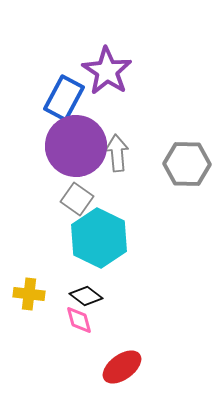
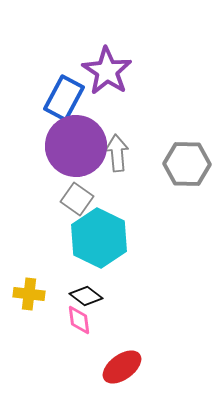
pink diamond: rotated 8 degrees clockwise
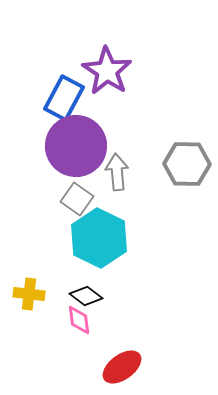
gray arrow: moved 19 px down
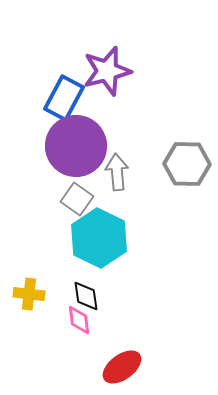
purple star: rotated 24 degrees clockwise
black diamond: rotated 44 degrees clockwise
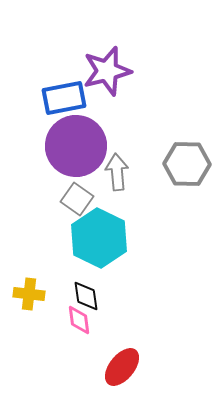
blue rectangle: rotated 51 degrees clockwise
red ellipse: rotated 15 degrees counterclockwise
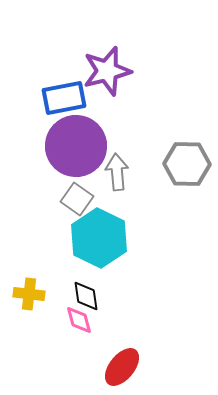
pink diamond: rotated 8 degrees counterclockwise
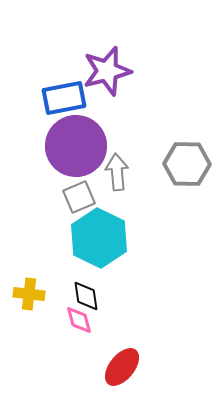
gray square: moved 2 px right, 2 px up; rotated 32 degrees clockwise
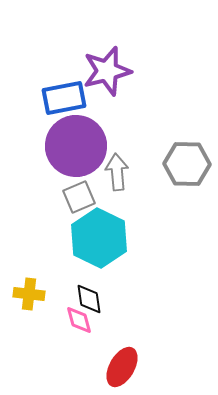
black diamond: moved 3 px right, 3 px down
red ellipse: rotated 9 degrees counterclockwise
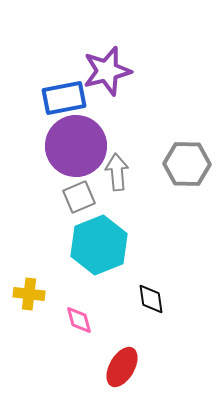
cyan hexagon: moved 7 px down; rotated 12 degrees clockwise
black diamond: moved 62 px right
